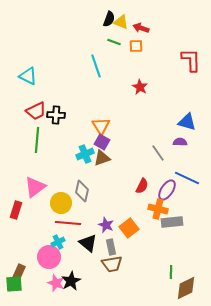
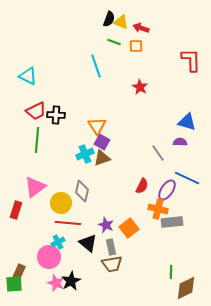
orange triangle at (101, 126): moved 4 px left
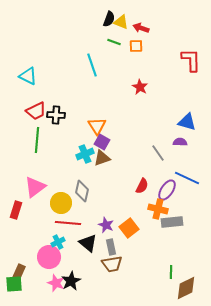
cyan line at (96, 66): moved 4 px left, 1 px up
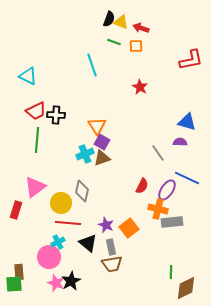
red L-shape at (191, 60): rotated 80 degrees clockwise
brown rectangle at (19, 272): rotated 28 degrees counterclockwise
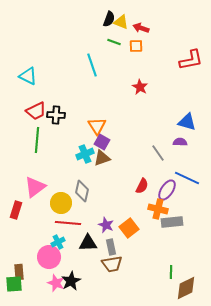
black triangle at (88, 243): rotated 42 degrees counterclockwise
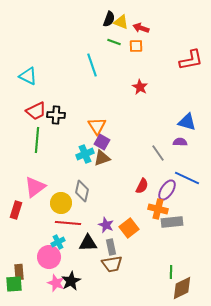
brown diamond at (186, 288): moved 4 px left
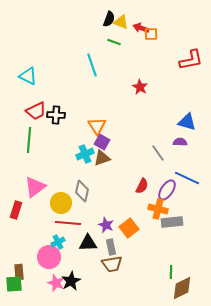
orange square at (136, 46): moved 15 px right, 12 px up
green line at (37, 140): moved 8 px left
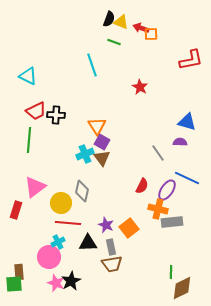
brown triangle at (102, 158): rotated 48 degrees counterclockwise
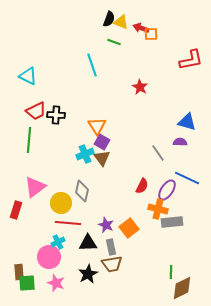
black star at (71, 281): moved 17 px right, 7 px up
green square at (14, 284): moved 13 px right, 1 px up
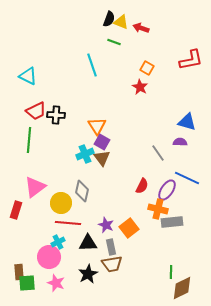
orange square at (151, 34): moved 4 px left, 34 px down; rotated 32 degrees clockwise
